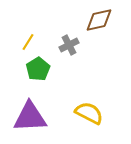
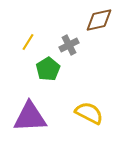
green pentagon: moved 10 px right
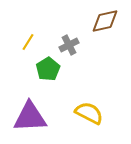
brown diamond: moved 6 px right, 1 px down
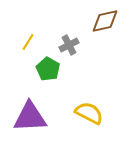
green pentagon: rotated 10 degrees counterclockwise
